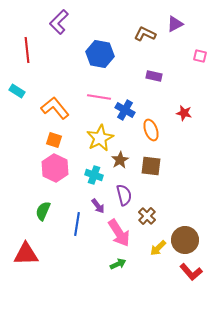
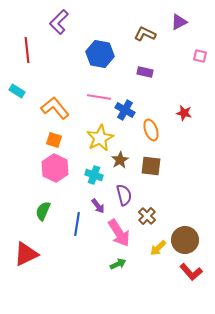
purple triangle: moved 4 px right, 2 px up
purple rectangle: moved 9 px left, 4 px up
red triangle: rotated 24 degrees counterclockwise
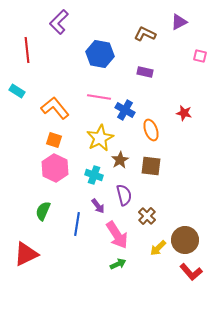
pink arrow: moved 2 px left, 2 px down
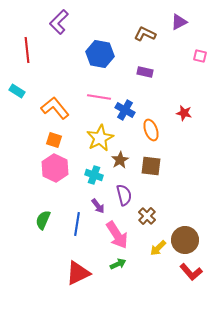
green semicircle: moved 9 px down
red triangle: moved 52 px right, 19 px down
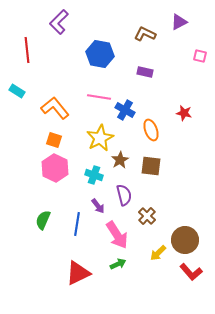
yellow arrow: moved 5 px down
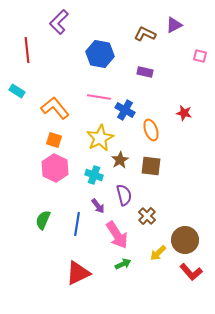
purple triangle: moved 5 px left, 3 px down
green arrow: moved 5 px right
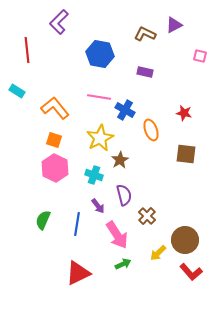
brown square: moved 35 px right, 12 px up
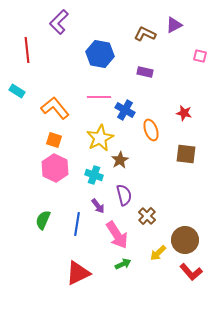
pink line: rotated 10 degrees counterclockwise
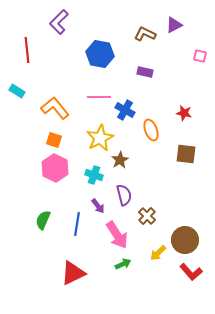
red triangle: moved 5 px left
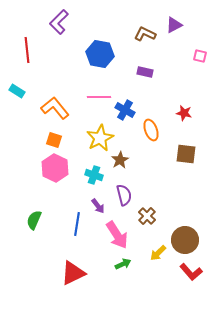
green semicircle: moved 9 px left
